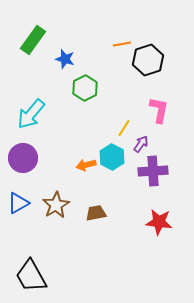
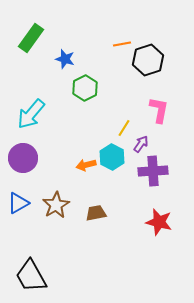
green rectangle: moved 2 px left, 2 px up
red star: rotated 8 degrees clockwise
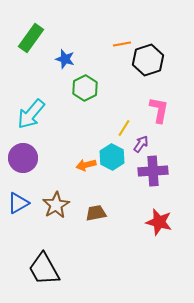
black trapezoid: moved 13 px right, 7 px up
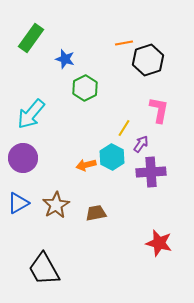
orange line: moved 2 px right, 1 px up
purple cross: moved 2 px left, 1 px down
red star: moved 21 px down
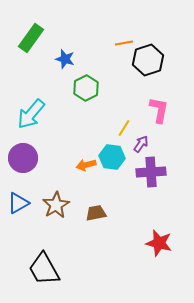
green hexagon: moved 1 px right
cyan hexagon: rotated 20 degrees counterclockwise
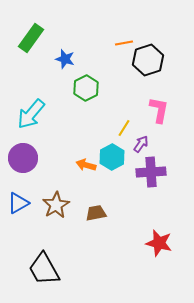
cyan hexagon: rotated 25 degrees clockwise
orange arrow: rotated 30 degrees clockwise
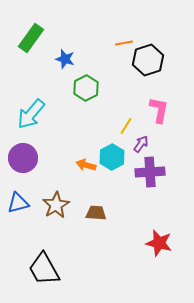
yellow line: moved 2 px right, 2 px up
purple cross: moved 1 px left
blue triangle: rotated 15 degrees clockwise
brown trapezoid: rotated 15 degrees clockwise
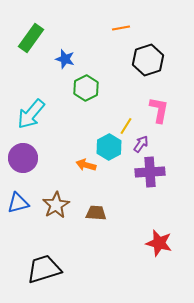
orange line: moved 3 px left, 15 px up
cyan hexagon: moved 3 px left, 10 px up
black trapezoid: rotated 102 degrees clockwise
